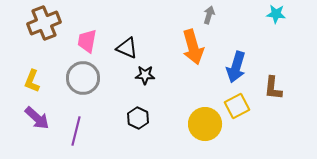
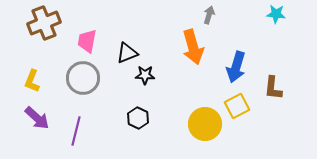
black triangle: moved 5 px down; rotated 45 degrees counterclockwise
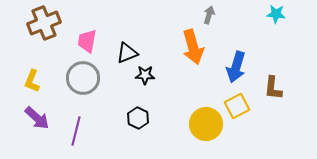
yellow circle: moved 1 px right
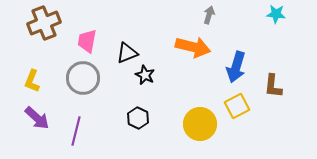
orange arrow: rotated 60 degrees counterclockwise
black star: rotated 24 degrees clockwise
brown L-shape: moved 2 px up
yellow circle: moved 6 px left
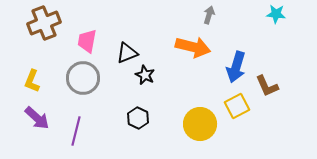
brown L-shape: moved 6 px left; rotated 30 degrees counterclockwise
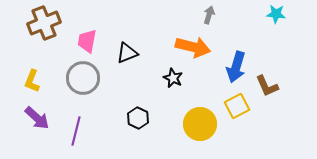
black star: moved 28 px right, 3 px down
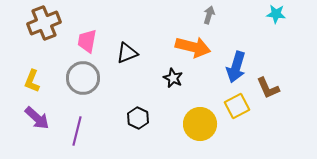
brown L-shape: moved 1 px right, 2 px down
purple line: moved 1 px right
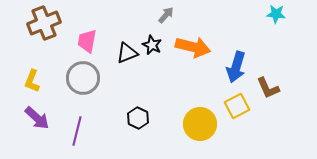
gray arrow: moved 43 px left; rotated 24 degrees clockwise
black star: moved 21 px left, 33 px up
